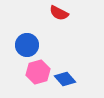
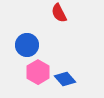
red semicircle: rotated 36 degrees clockwise
pink hexagon: rotated 15 degrees counterclockwise
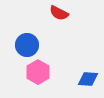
red semicircle: rotated 36 degrees counterclockwise
blue diamond: moved 23 px right; rotated 45 degrees counterclockwise
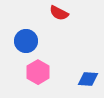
blue circle: moved 1 px left, 4 px up
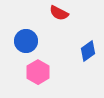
blue diamond: moved 28 px up; rotated 40 degrees counterclockwise
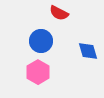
blue circle: moved 15 px right
blue diamond: rotated 70 degrees counterclockwise
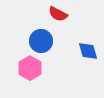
red semicircle: moved 1 px left, 1 px down
pink hexagon: moved 8 px left, 4 px up
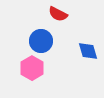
pink hexagon: moved 2 px right
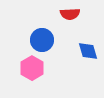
red semicircle: moved 12 px right; rotated 30 degrees counterclockwise
blue circle: moved 1 px right, 1 px up
